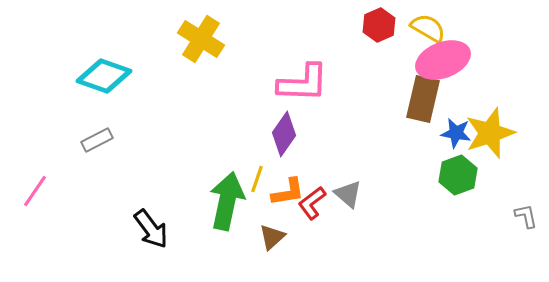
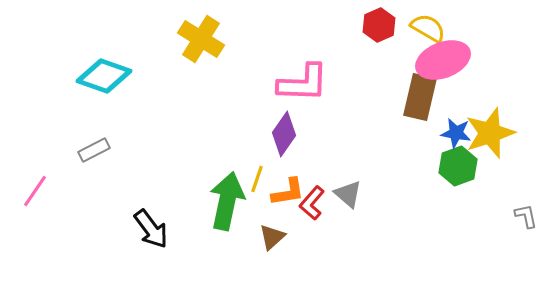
brown rectangle: moved 3 px left, 2 px up
gray rectangle: moved 3 px left, 10 px down
green hexagon: moved 9 px up
red L-shape: rotated 12 degrees counterclockwise
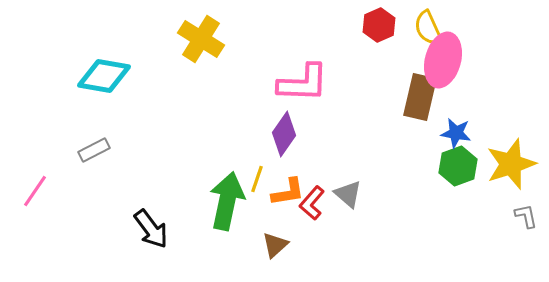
yellow semicircle: rotated 144 degrees counterclockwise
pink ellipse: rotated 54 degrees counterclockwise
cyan diamond: rotated 10 degrees counterclockwise
yellow star: moved 21 px right, 31 px down
brown triangle: moved 3 px right, 8 px down
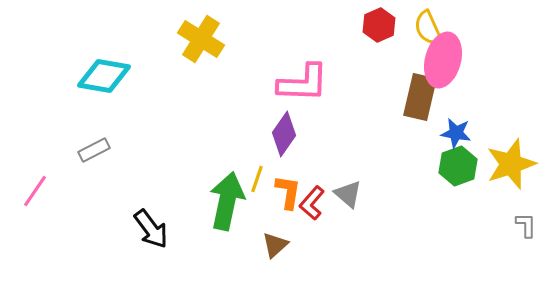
orange L-shape: rotated 72 degrees counterclockwise
gray L-shape: moved 9 px down; rotated 12 degrees clockwise
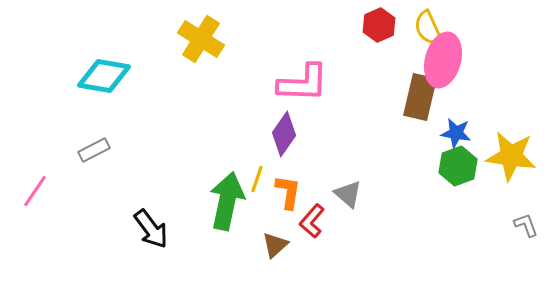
yellow star: moved 8 px up; rotated 27 degrees clockwise
red L-shape: moved 18 px down
gray L-shape: rotated 20 degrees counterclockwise
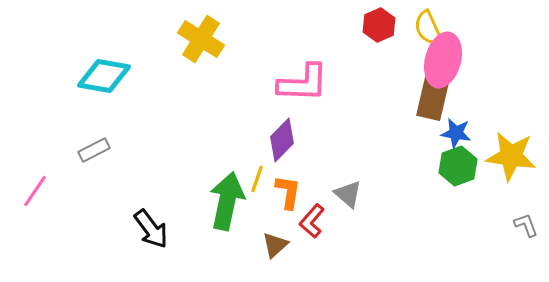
brown rectangle: moved 13 px right
purple diamond: moved 2 px left, 6 px down; rotated 9 degrees clockwise
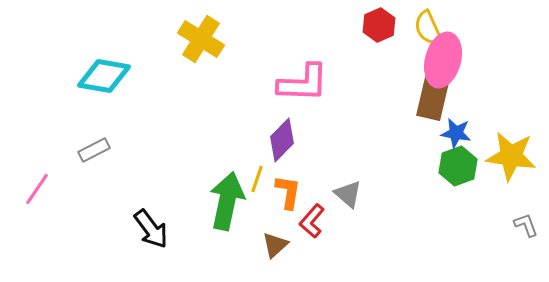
pink line: moved 2 px right, 2 px up
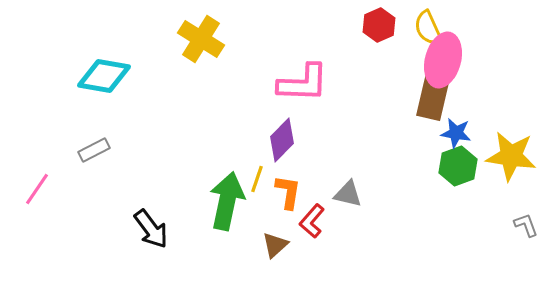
gray triangle: rotated 28 degrees counterclockwise
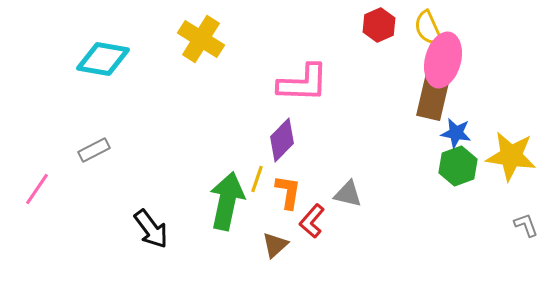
cyan diamond: moved 1 px left, 17 px up
